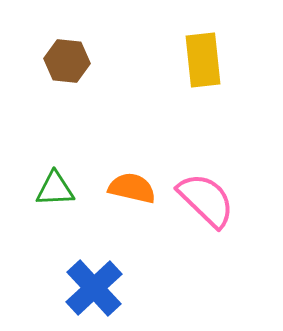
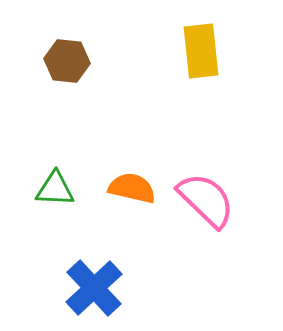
yellow rectangle: moved 2 px left, 9 px up
green triangle: rotated 6 degrees clockwise
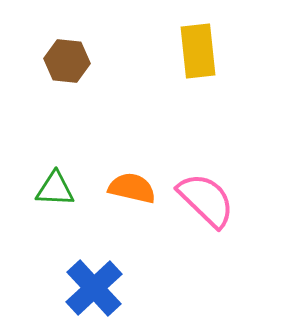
yellow rectangle: moved 3 px left
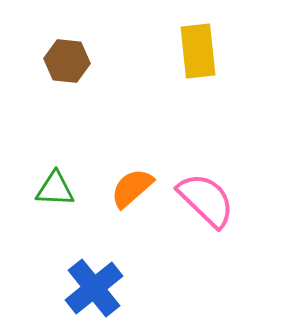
orange semicircle: rotated 54 degrees counterclockwise
blue cross: rotated 4 degrees clockwise
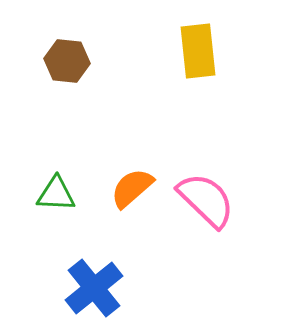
green triangle: moved 1 px right, 5 px down
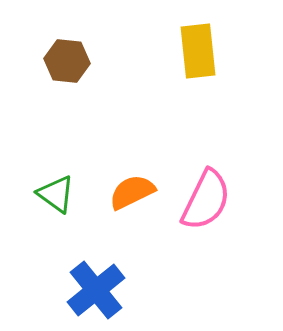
orange semicircle: moved 4 px down; rotated 15 degrees clockwise
green triangle: rotated 33 degrees clockwise
pink semicircle: rotated 72 degrees clockwise
blue cross: moved 2 px right, 2 px down
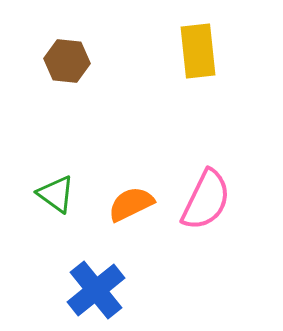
orange semicircle: moved 1 px left, 12 px down
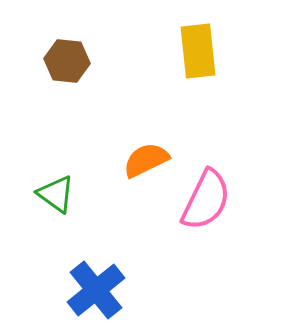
orange semicircle: moved 15 px right, 44 px up
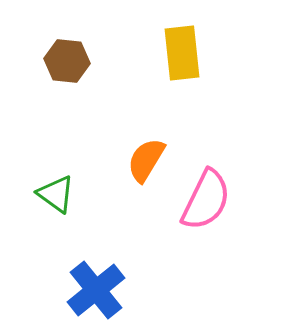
yellow rectangle: moved 16 px left, 2 px down
orange semicircle: rotated 33 degrees counterclockwise
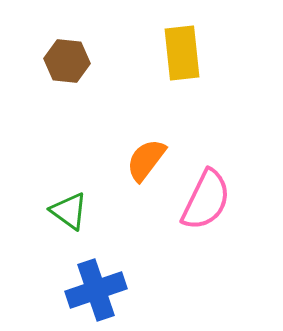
orange semicircle: rotated 6 degrees clockwise
green triangle: moved 13 px right, 17 px down
blue cross: rotated 20 degrees clockwise
